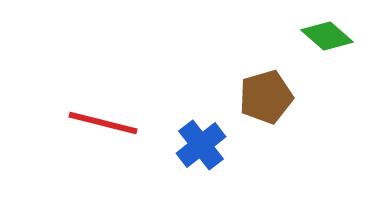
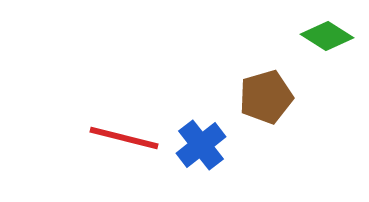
green diamond: rotated 9 degrees counterclockwise
red line: moved 21 px right, 15 px down
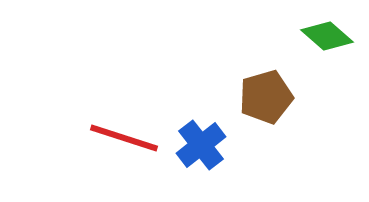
green diamond: rotated 9 degrees clockwise
red line: rotated 4 degrees clockwise
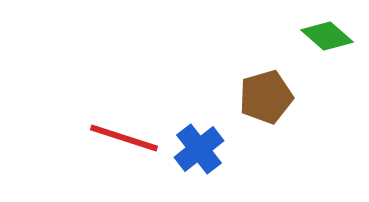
blue cross: moved 2 px left, 4 px down
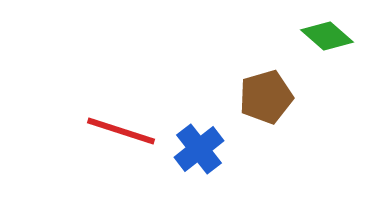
red line: moved 3 px left, 7 px up
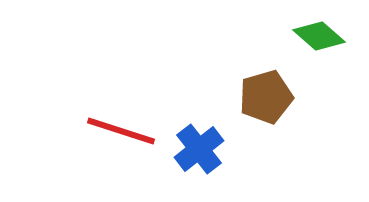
green diamond: moved 8 px left
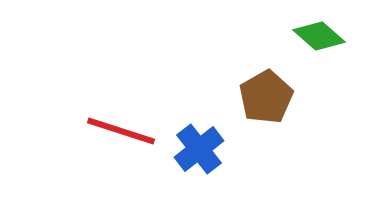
brown pentagon: rotated 14 degrees counterclockwise
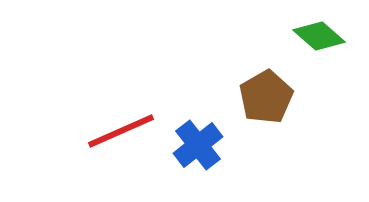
red line: rotated 42 degrees counterclockwise
blue cross: moved 1 px left, 4 px up
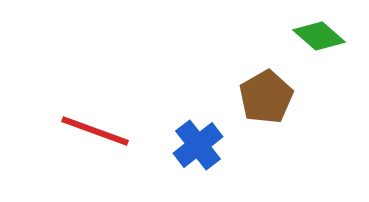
red line: moved 26 px left; rotated 44 degrees clockwise
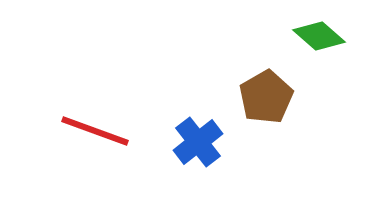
blue cross: moved 3 px up
